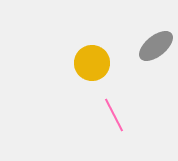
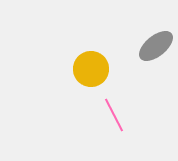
yellow circle: moved 1 px left, 6 px down
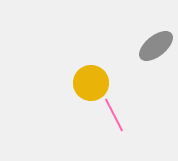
yellow circle: moved 14 px down
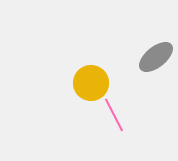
gray ellipse: moved 11 px down
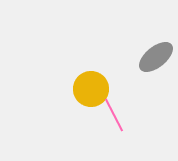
yellow circle: moved 6 px down
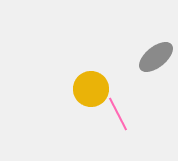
pink line: moved 4 px right, 1 px up
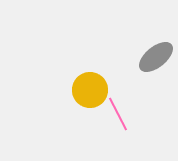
yellow circle: moved 1 px left, 1 px down
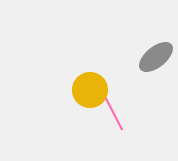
pink line: moved 4 px left
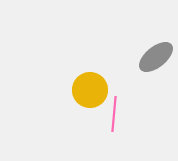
pink line: rotated 32 degrees clockwise
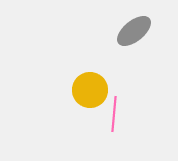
gray ellipse: moved 22 px left, 26 px up
